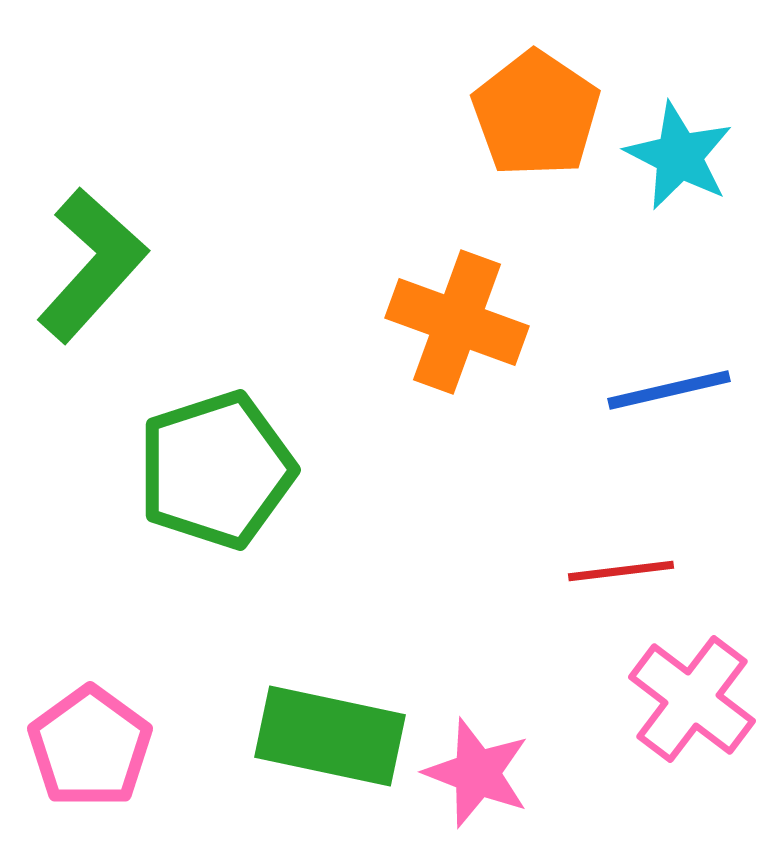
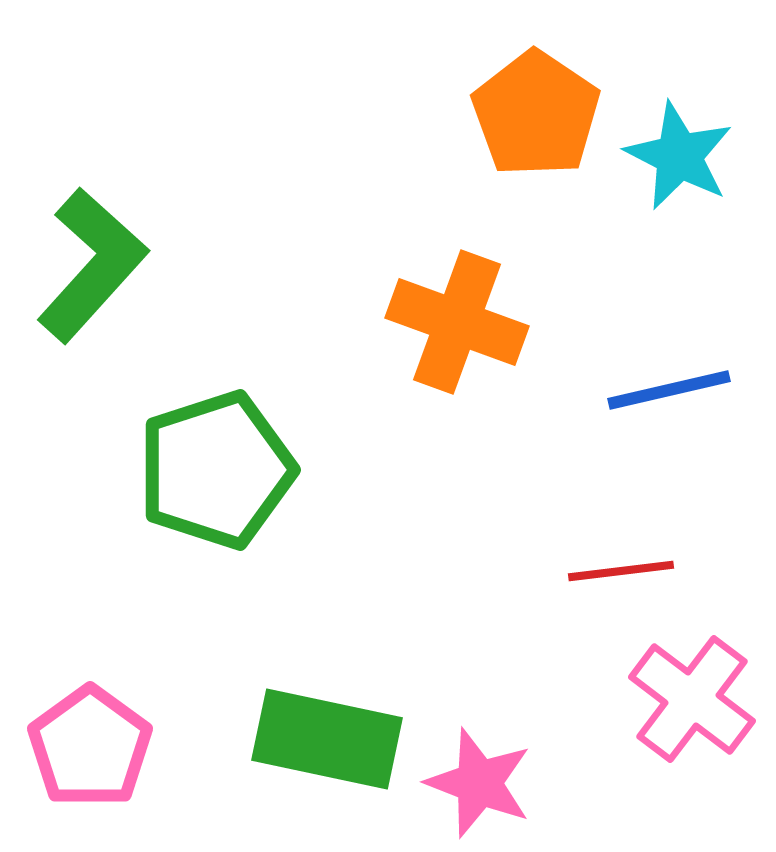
green rectangle: moved 3 px left, 3 px down
pink star: moved 2 px right, 10 px down
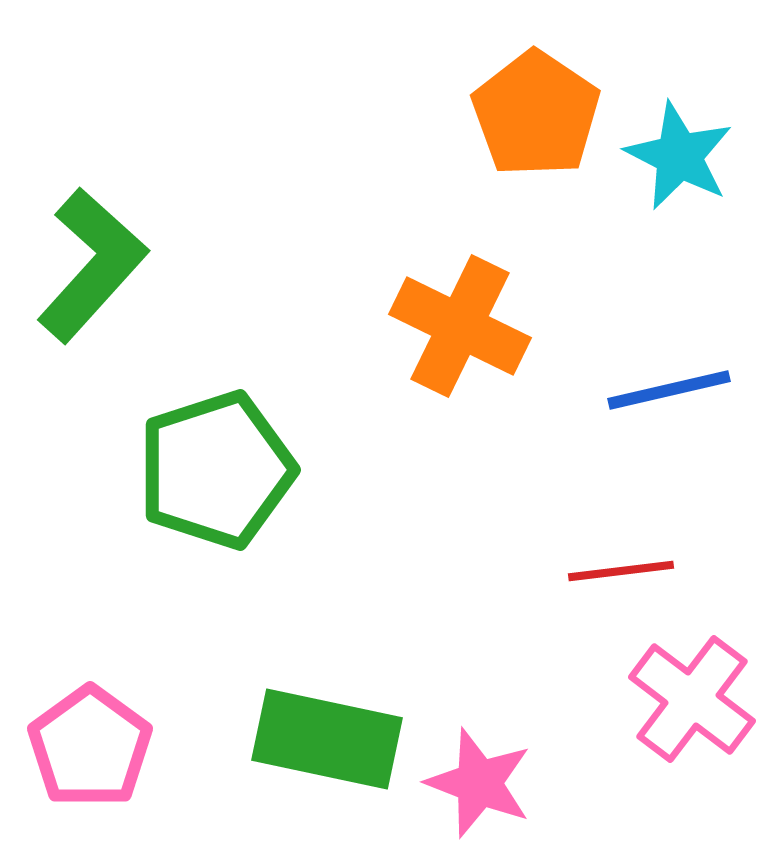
orange cross: moved 3 px right, 4 px down; rotated 6 degrees clockwise
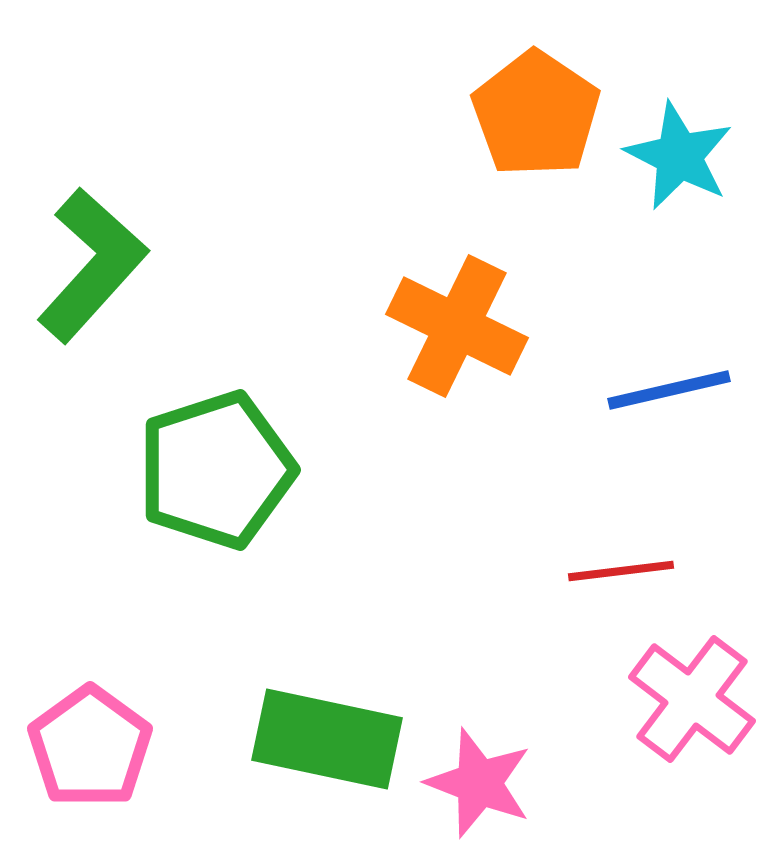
orange cross: moved 3 px left
